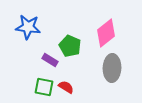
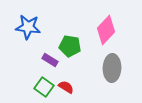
pink diamond: moved 3 px up; rotated 8 degrees counterclockwise
green pentagon: rotated 15 degrees counterclockwise
green square: rotated 24 degrees clockwise
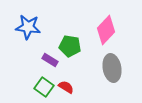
gray ellipse: rotated 12 degrees counterclockwise
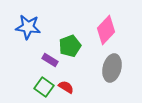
green pentagon: rotated 30 degrees counterclockwise
gray ellipse: rotated 24 degrees clockwise
